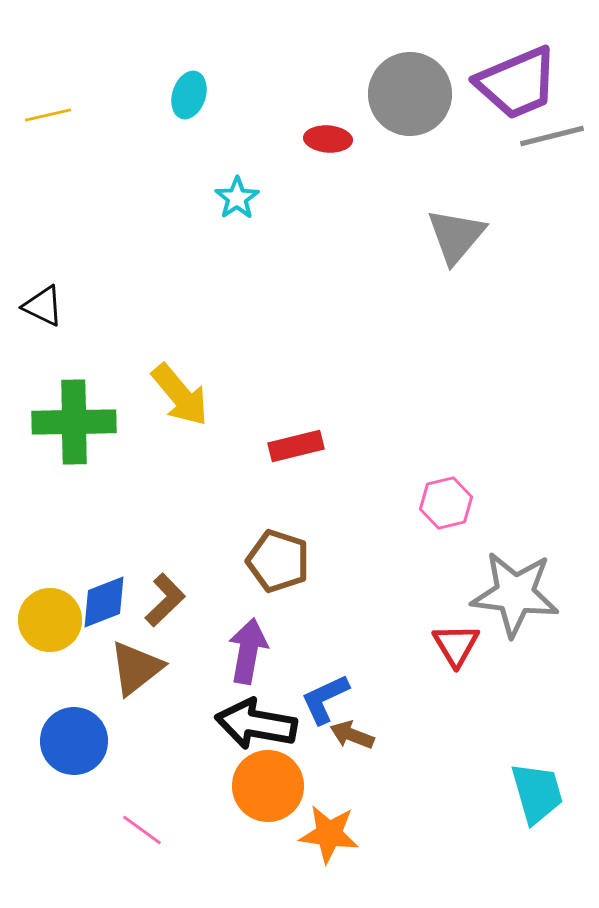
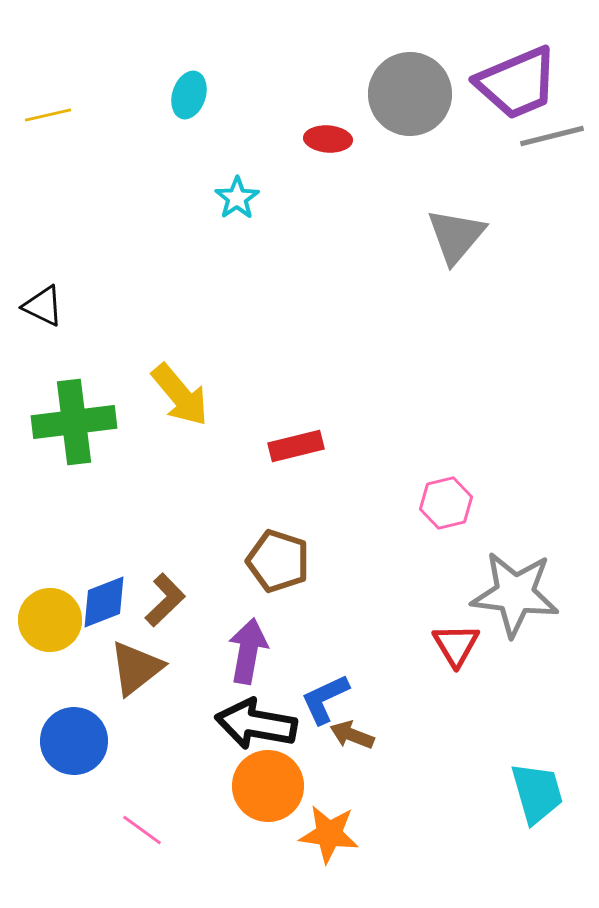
green cross: rotated 6 degrees counterclockwise
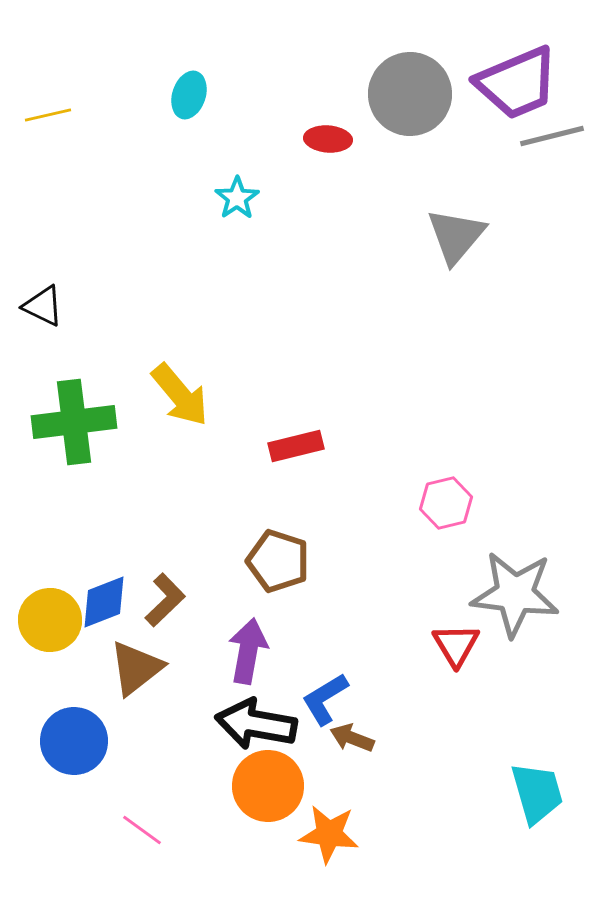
blue L-shape: rotated 6 degrees counterclockwise
brown arrow: moved 3 px down
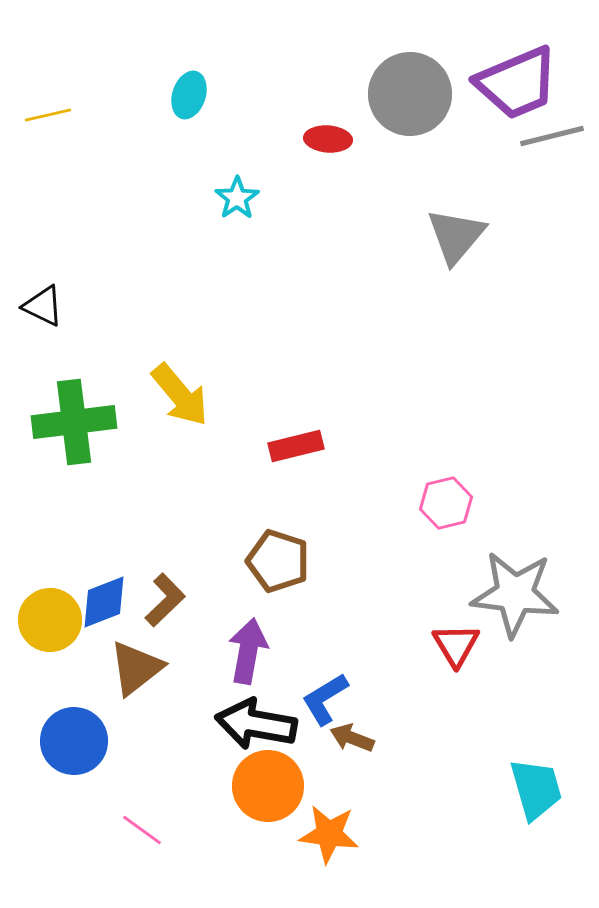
cyan trapezoid: moved 1 px left, 4 px up
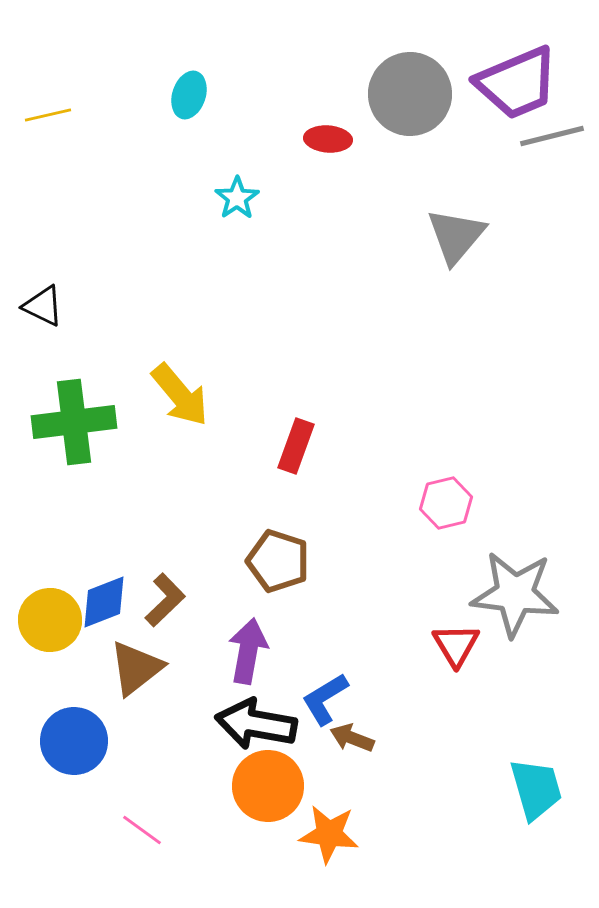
red rectangle: rotated 56 degrees counterclockwise
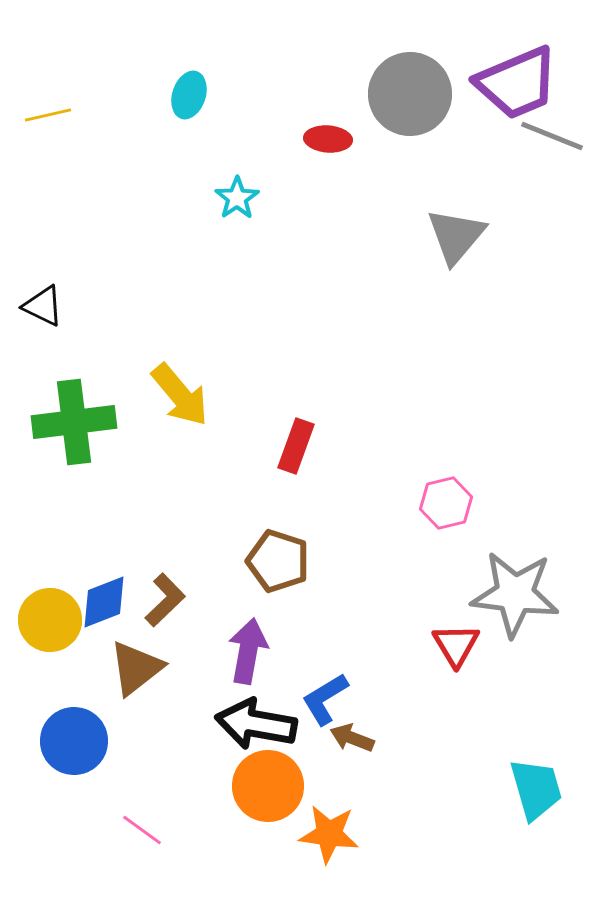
gray line: rotated 36 degrees clockwise
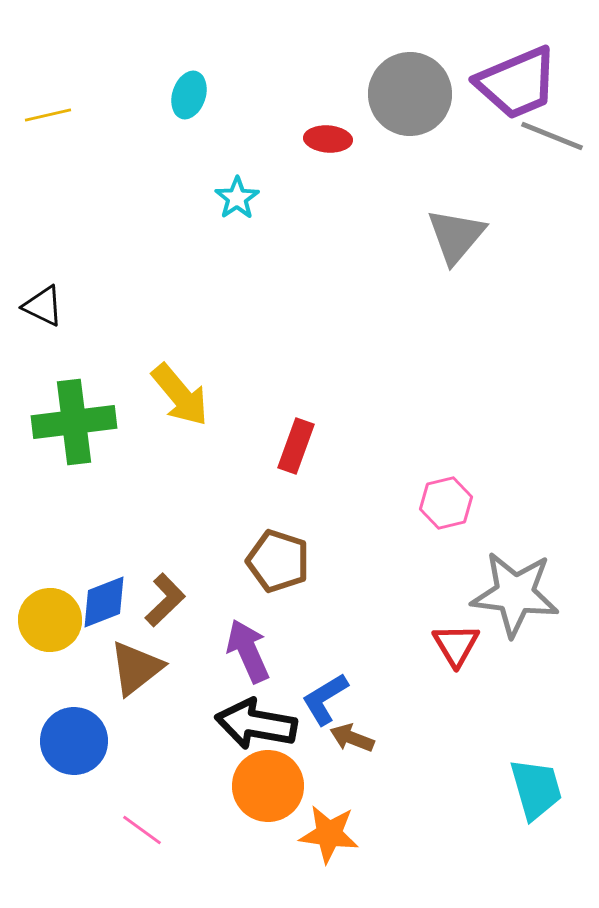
purple arrow: rotated 34 degrees counterclockwise
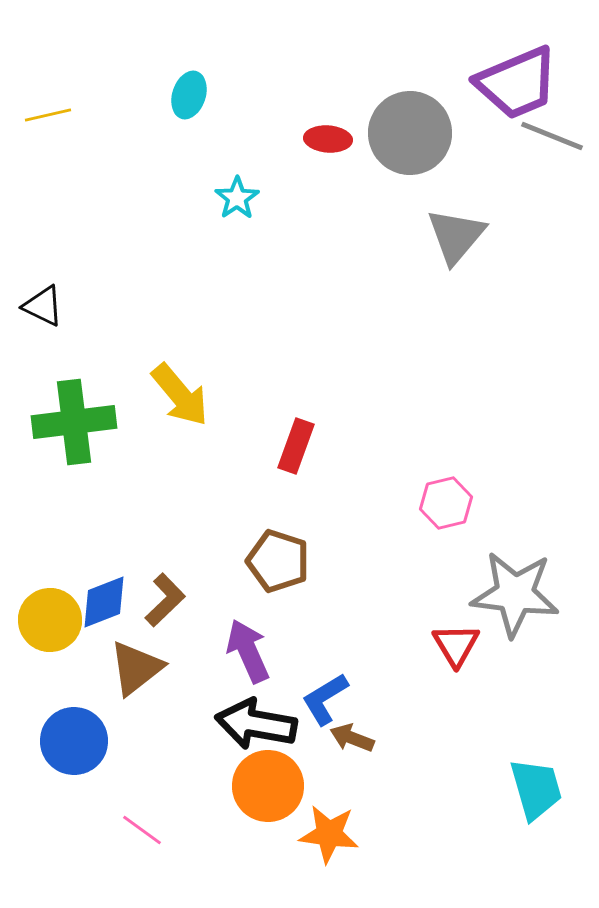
gray circle: moved 39 px down
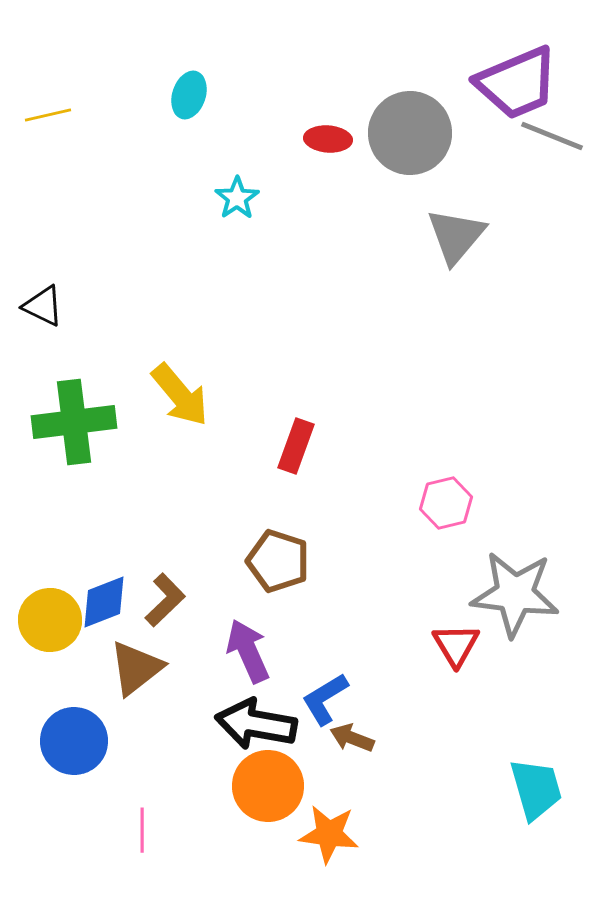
pink line: rotated 54 degrees clockwise
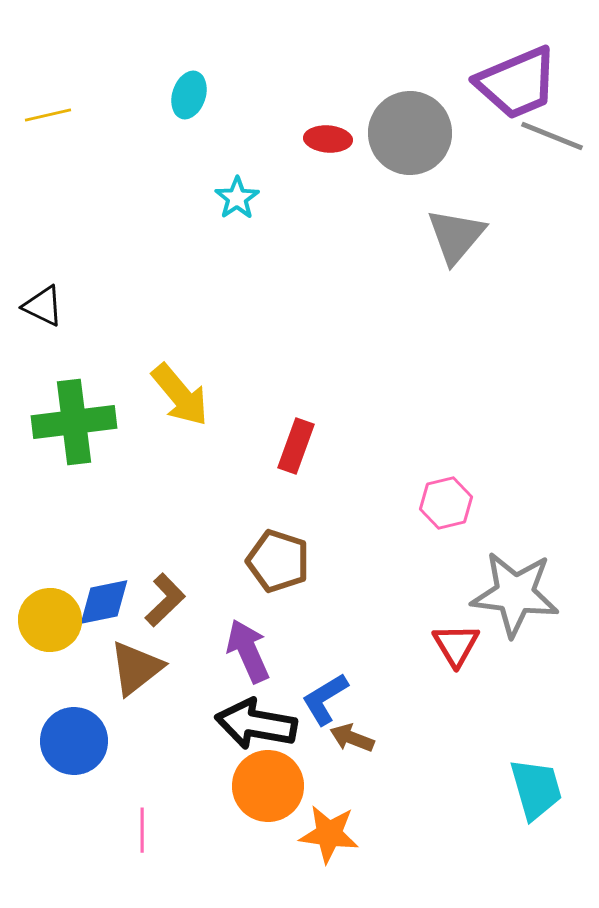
blue diamond: rotated 10 degrees clockwise
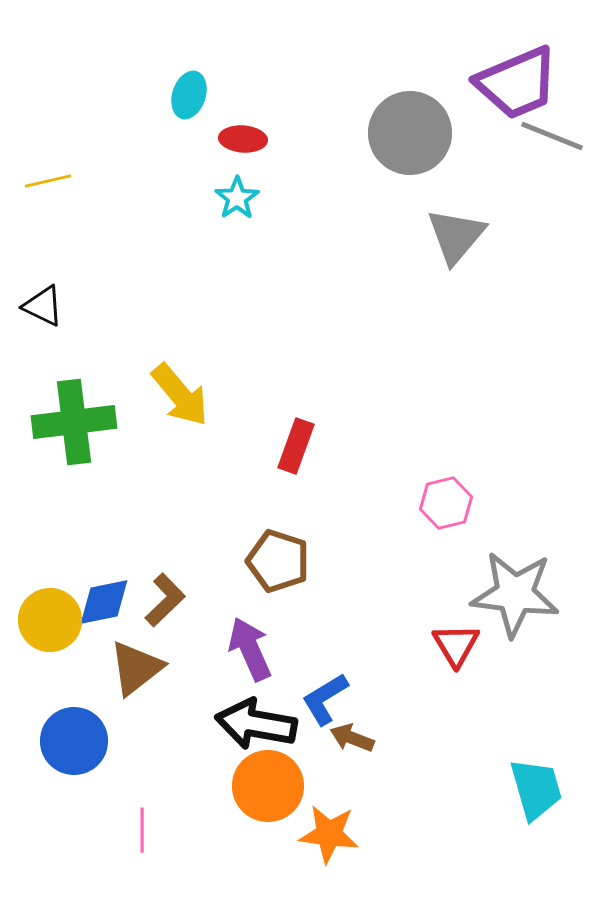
yellow line: moved 66 px down
red ellipse: moved 85 px left
purple arrow: moved 2 px right, 2 px up
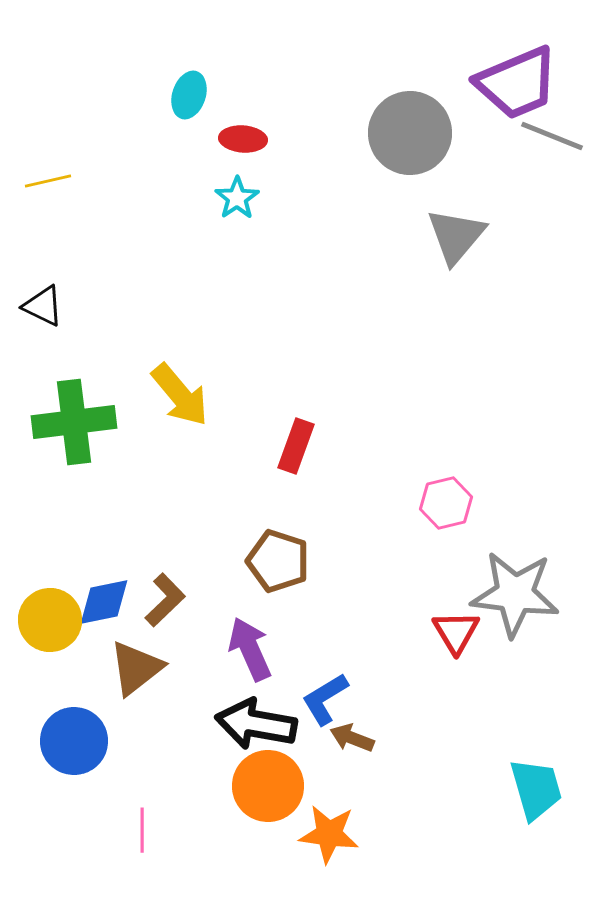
red triangle: moved 13 px up
